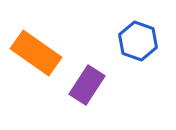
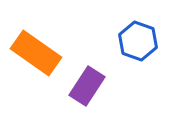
purple rectangle: moved 1 px down
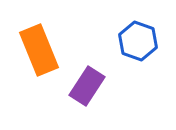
orange rectangle: moved 3 px right, 3 px up; rotated 33 degrees clockwise
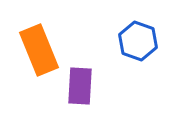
purple rectangle: moved 7 px left; rotated 30 degrees counterclockwise
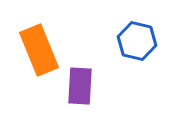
blue hexagon: moved 1 px left; rotated 6 degrees counterclockwise
